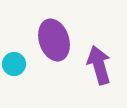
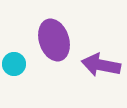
purple arrow: moved 2 px right; rotated 63 degrees counterclockwise
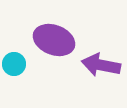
purple ellipse: rotated 51 degrees counterclockwise
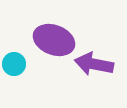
purple arrow: moved 7 px left, 1 px up
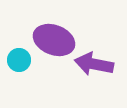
cyan circle: moved 5 px right, 4 px up
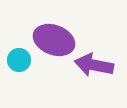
purple arrow: moved 1 px down
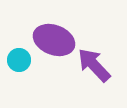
purple arrow: rotated 36 degrees clockwise
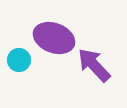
purple ellipse: moved 2 px up
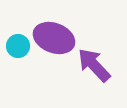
cyan circle: moved 1 px left, 14 px up
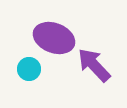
cyan circle: moved 11 px right, 23 px down
